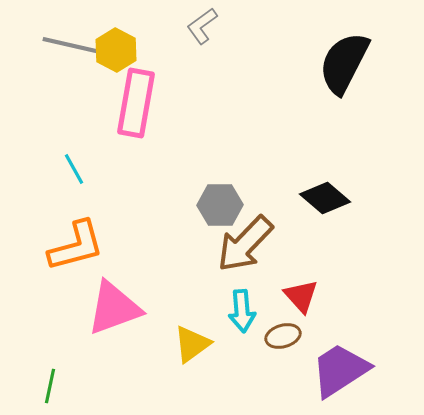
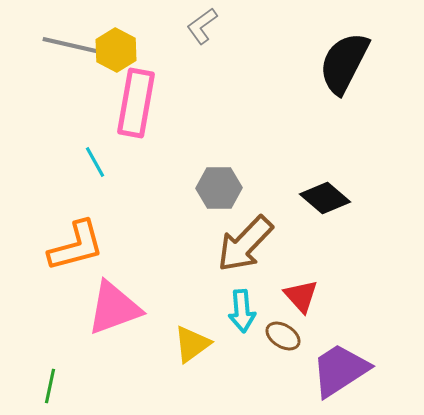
cyan line: moved 21 px right, 7 px up
gray hexagon: moved 1 px left, 17 px up
brown ellipse: rotated 48 degrees clockwise
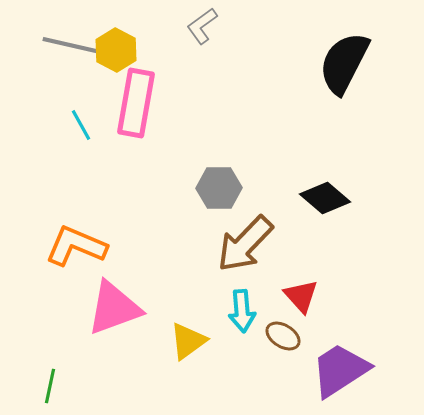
cyan line: moved 14 px left, 37 px up
orange L-shape: rotated 142 degrees counterclockwise
yellow triangle: moved 4 px left, 3 px up
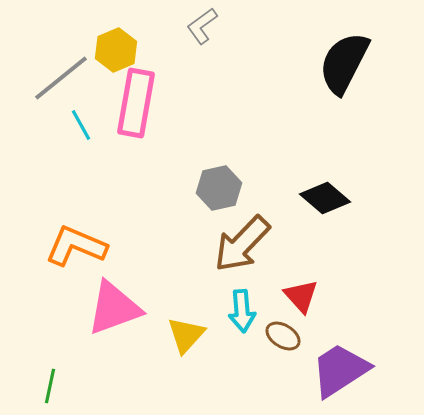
gray line: moved 13 px left, 32 px down; rotated 52 degrees counterclockwise
yellow hexagon: rotated 9 degrees clockwise
gray hexagon: rotated 12 degrees counterclockwise
brown arrow: moved 3 px left
yellow triangle: moved 2 px left, 6 px up; rotated 12 degrees counterclockwise
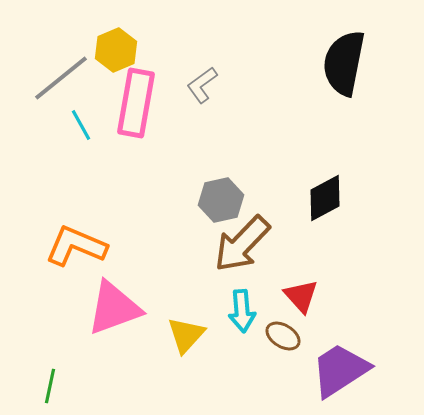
gray L-shape: moved 59 px down
black semicircle: rotated 16 degrees counterclockwise
gray hexagon: moved 2 px right, 12 px down
black diamond: rotated 69 degrees counterclockwise
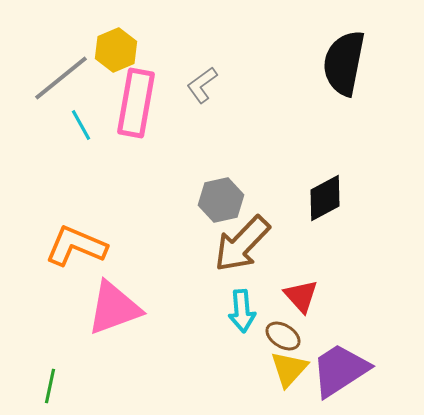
yellow triangle: moved 103 px right, 34 px down
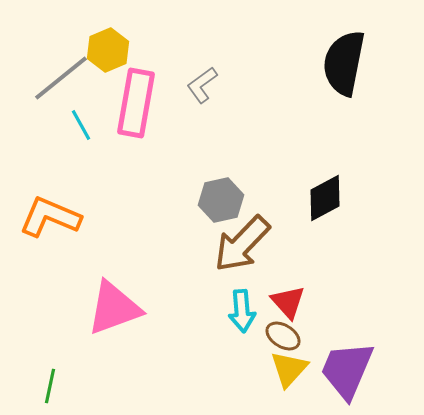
yellow hexagon: moved 8 px left
orange L-shape: moved 26 px left, 29 px up
red triangle: moved 13 px left, 6 px down
purple trapezoid: moved 7 px right; rotated 34 degrees counterclockwise
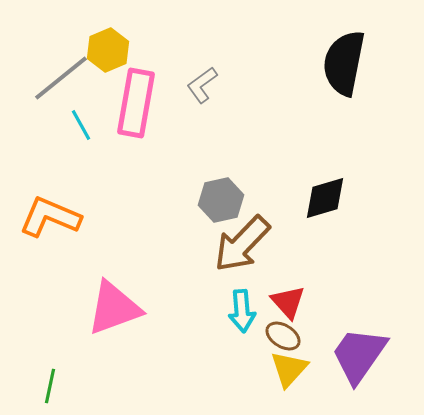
black diamond: rotated 12 degrees clockwise
purple trapezoid: moved 12 px right, 15 px up; rotated 12 degrees clockwise
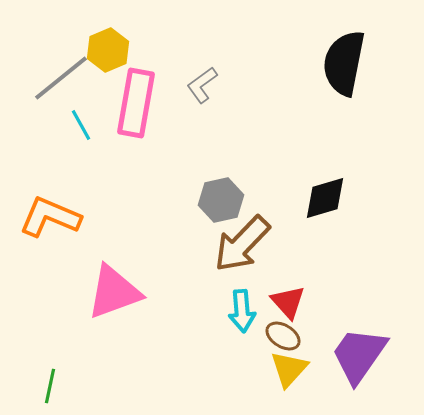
pink triangle: moved 16 px up
